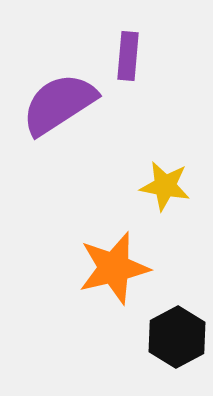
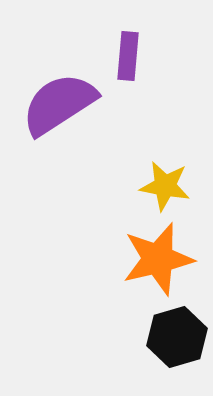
orange star: moved 44 px right, 9 px up
black hexagon: rotated 12 degrees clockwise
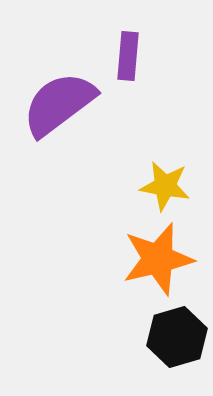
purple semicircle: rotated 4 degrees counterclockwise
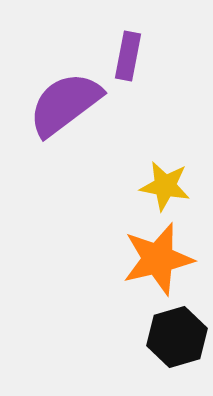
purple rectangle: rotated 6 degrees clockwise
purple semicircle: moved 6 px right
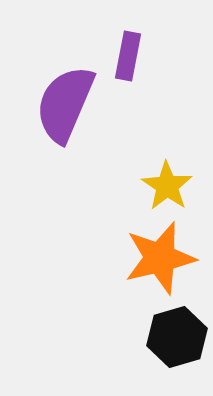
purple semicircle: rotated 30 degrees counterclockwise
yellow star: moved 2 px right; rotated 24 degrees clockwise
orange star: moved 2 px right, 1 px up
